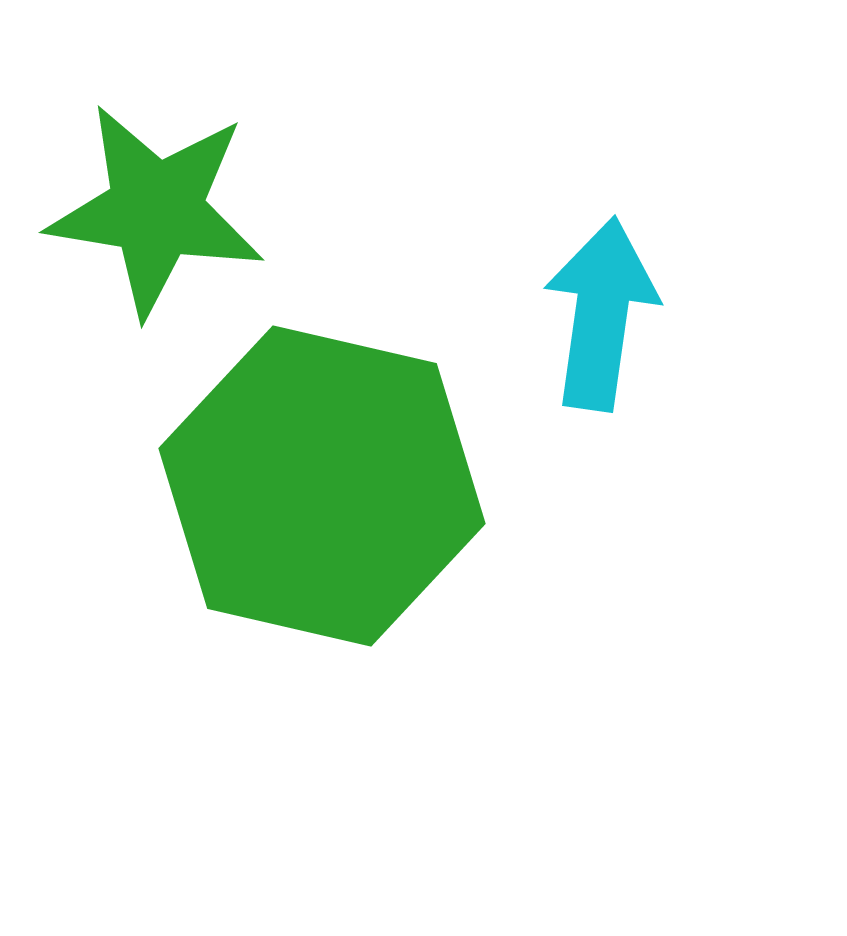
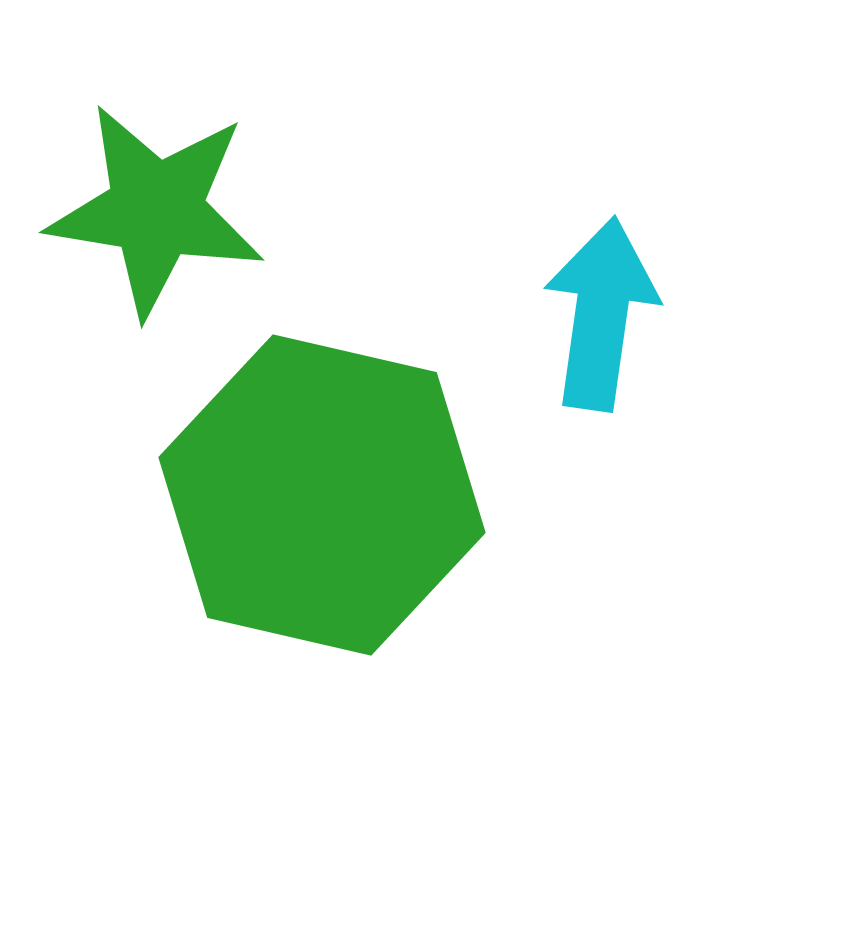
green hexagon: moved 9 px down
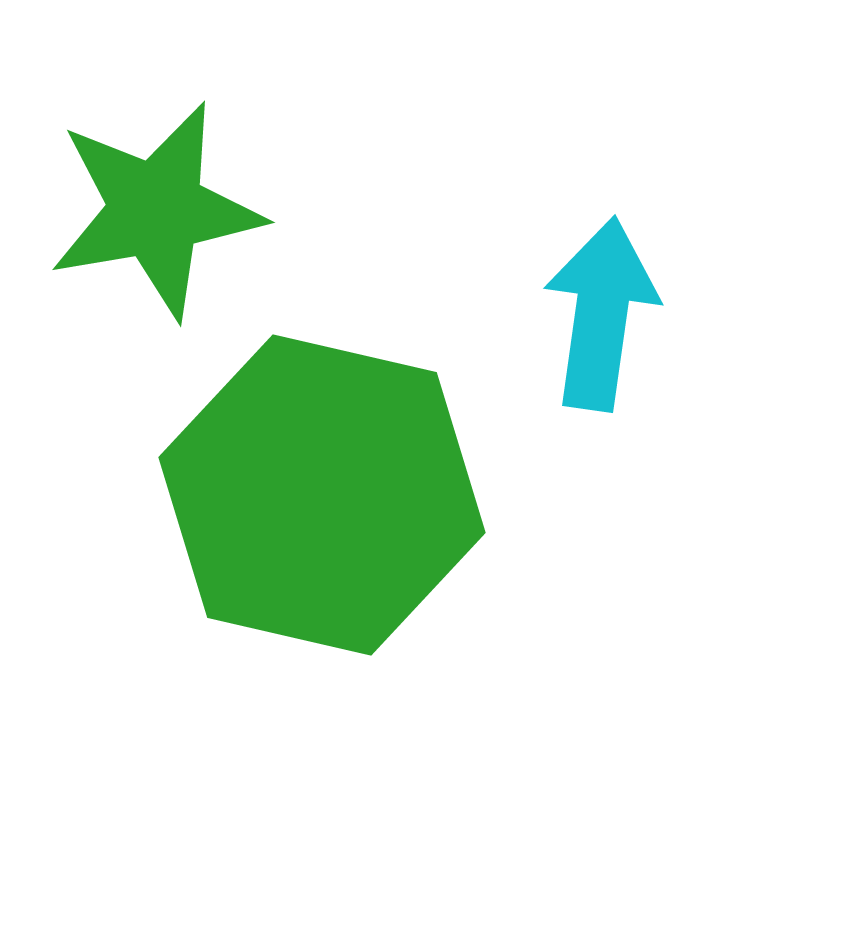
green star: rotated 19 degrees counterclockwise
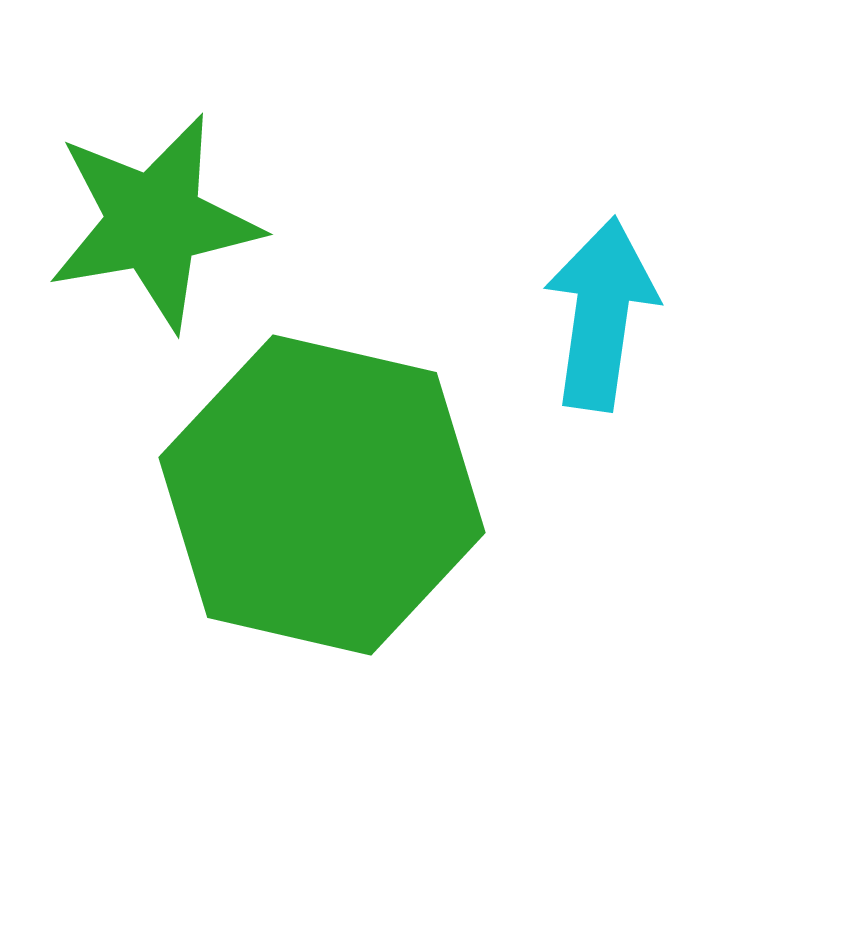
green star: moved 2 px left, 12 px down
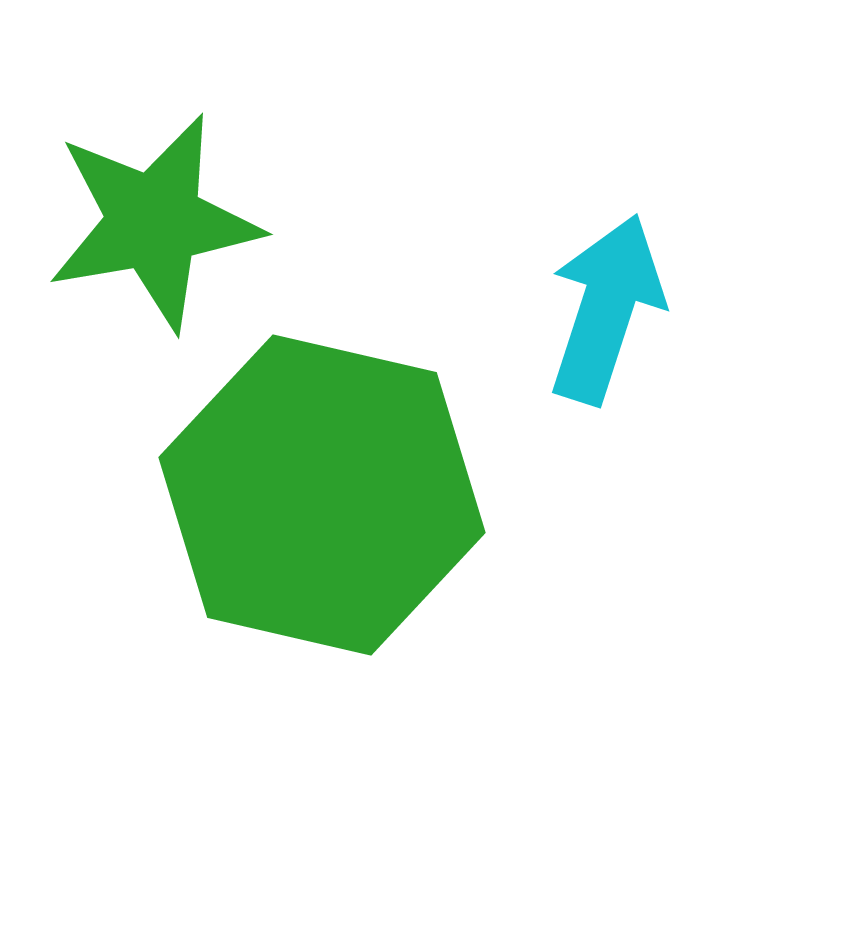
cyan arrow: moved 5 px right, 5 px up; rotated 10 degrees clockwise
